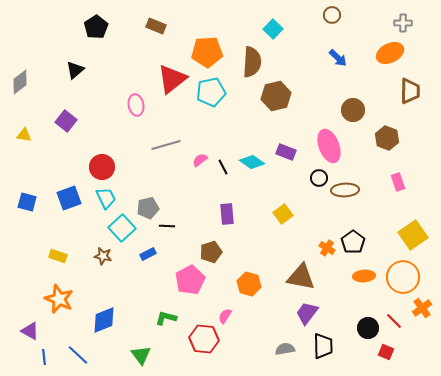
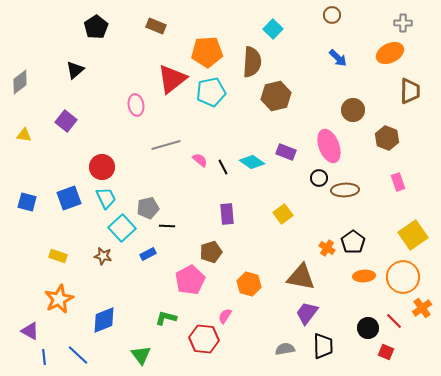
pink semicircle at (200, 160): rotated 77 degrees clockwise
orange star at (59, 299): rotated 24 degrees clockwise
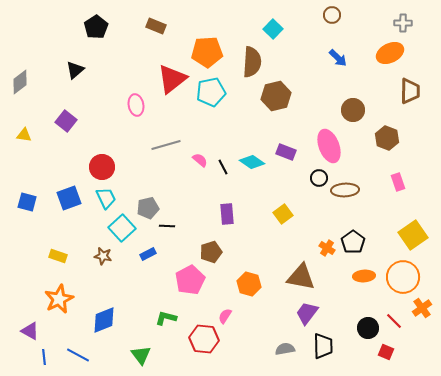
blue line at (78, 355): rotated 15 degrees counterclockwise
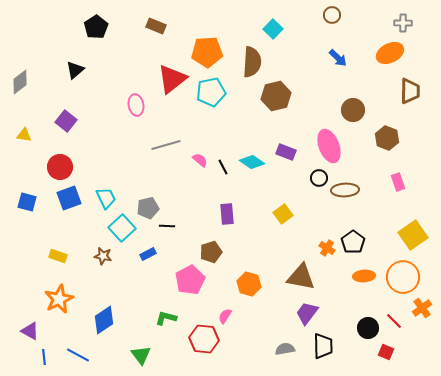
red circle at (102, 167): moved 42 px left
blue diamond at (104, 320): rotated 12 degrees counterclockwise
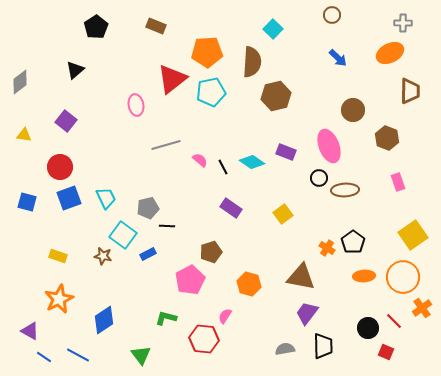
purple rectangle at (227, 214): moved 4 px right, 6 px up; rotated 50 degrees counterclockwise
cyan square at (122, 228): moved 1 px right, 7 px down; rotated 12 degrees counterclockwise
blue line at (44, 357): rotated 49 degrees counterclockwise
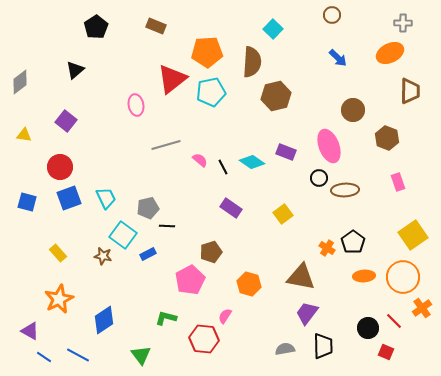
yellow rectangle at (58, 256): moved 3 px up; rotated 30 degrees clockwise
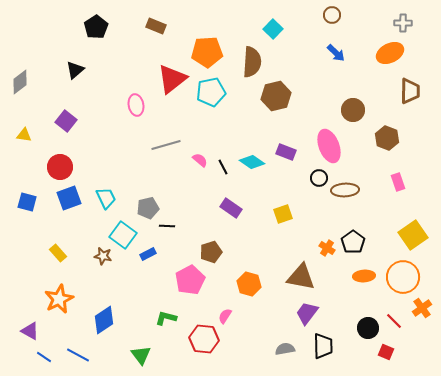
blue arrow at (338, 58): moved 2 px left, 5 px up
yellow square at (283, 214): rotated 18 degrees clockwise
